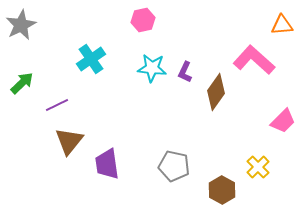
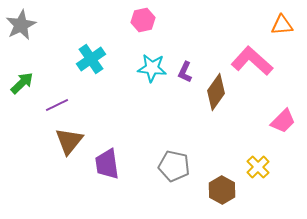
pink L-shape: moved 2 px left, 1 px down
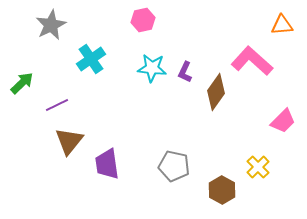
gray star: moved 30 px right
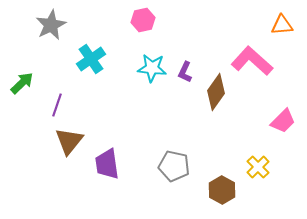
purple line: rotated 45 degrees counterclockwise
